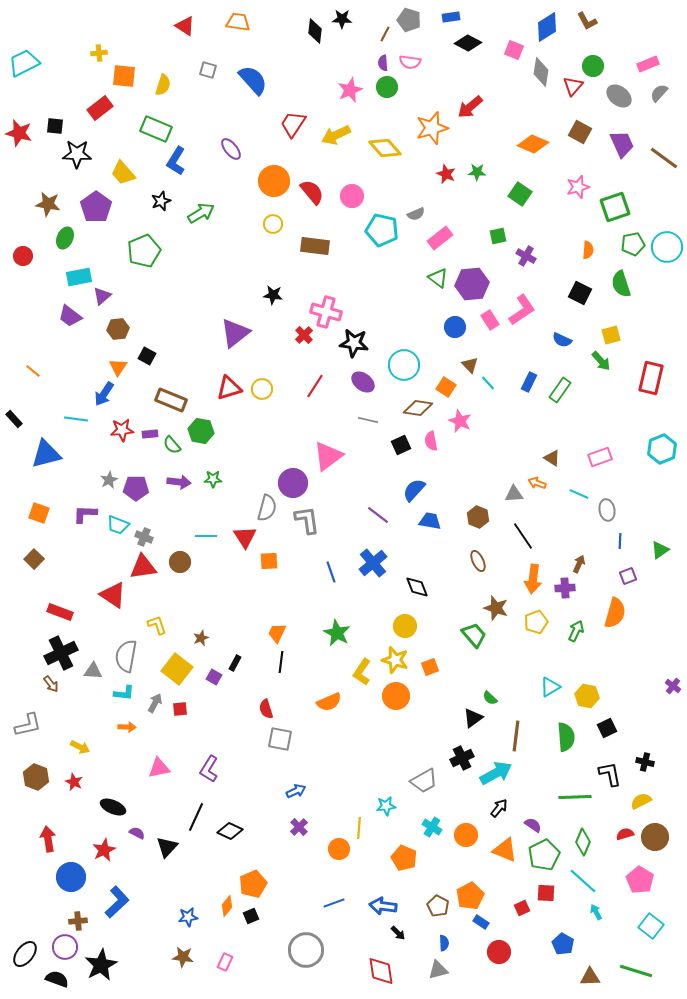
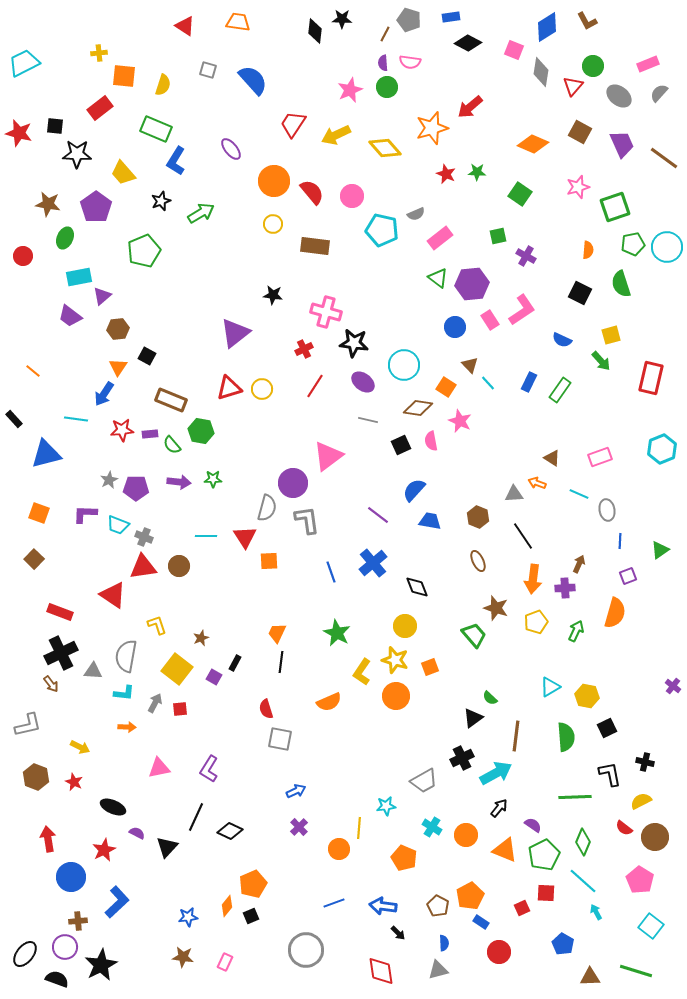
red cross at (304, 335): moved 14 px down; rotated 18 degrees clockwise
brown circle at (180, 562): moved 1 px left, 4 px down
red semicircle at (625, 834): moved 1 px left, 6 px up; rotated 126 degrees counterclockwise
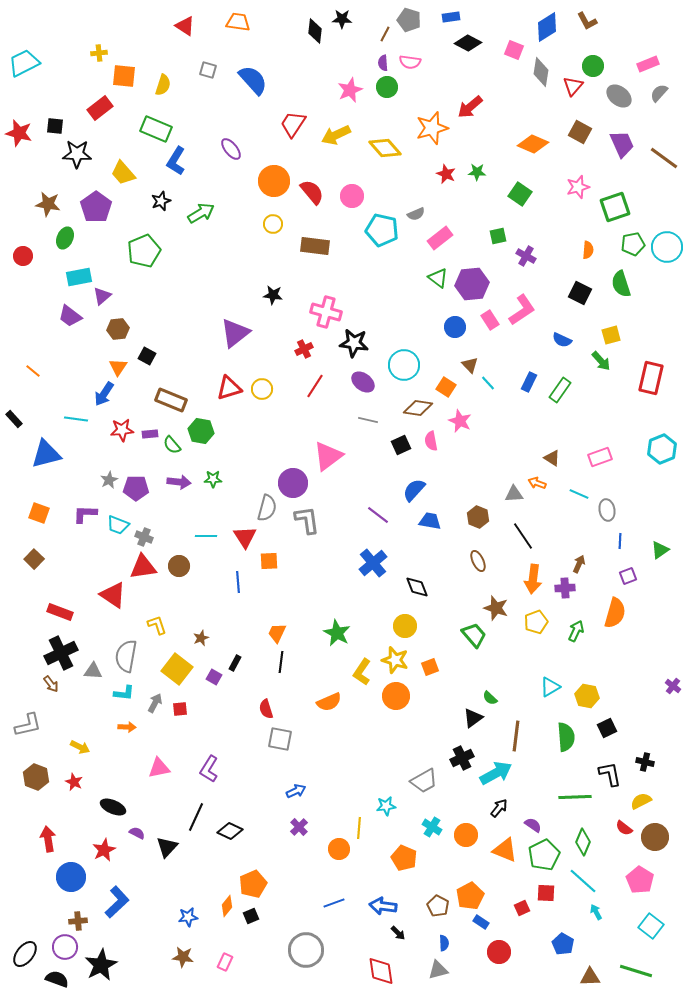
blue line at (331, 572): moved 93 px left, 10 px down; rotated 15 degrees clockwise
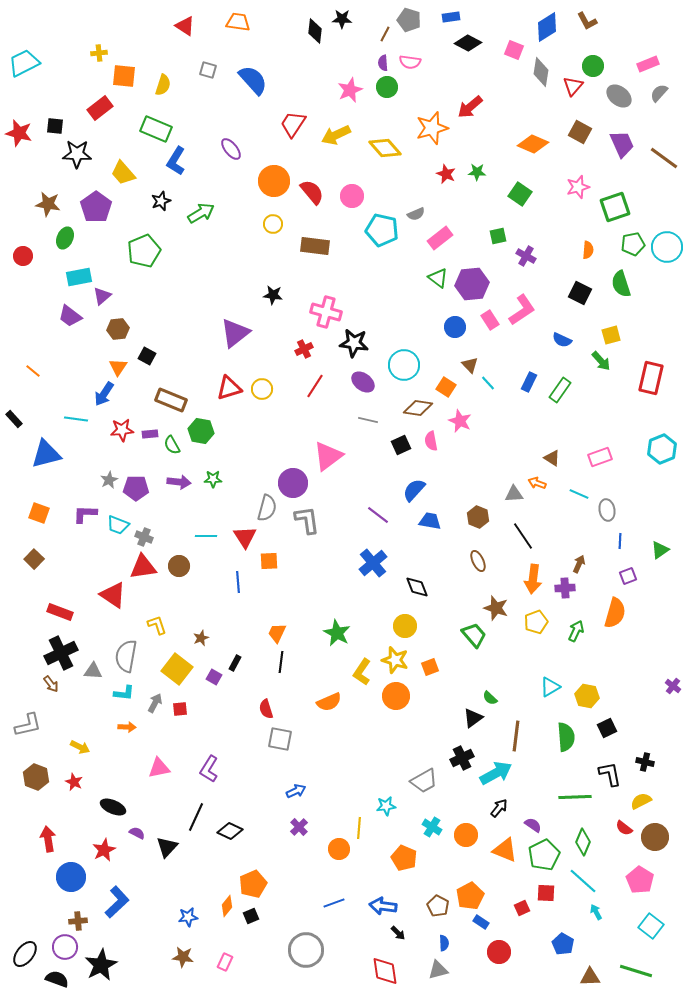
green semicircle at (172, 445): rotated 12 degrees clockwise
red diamond at (381, 971): moved 4 px right
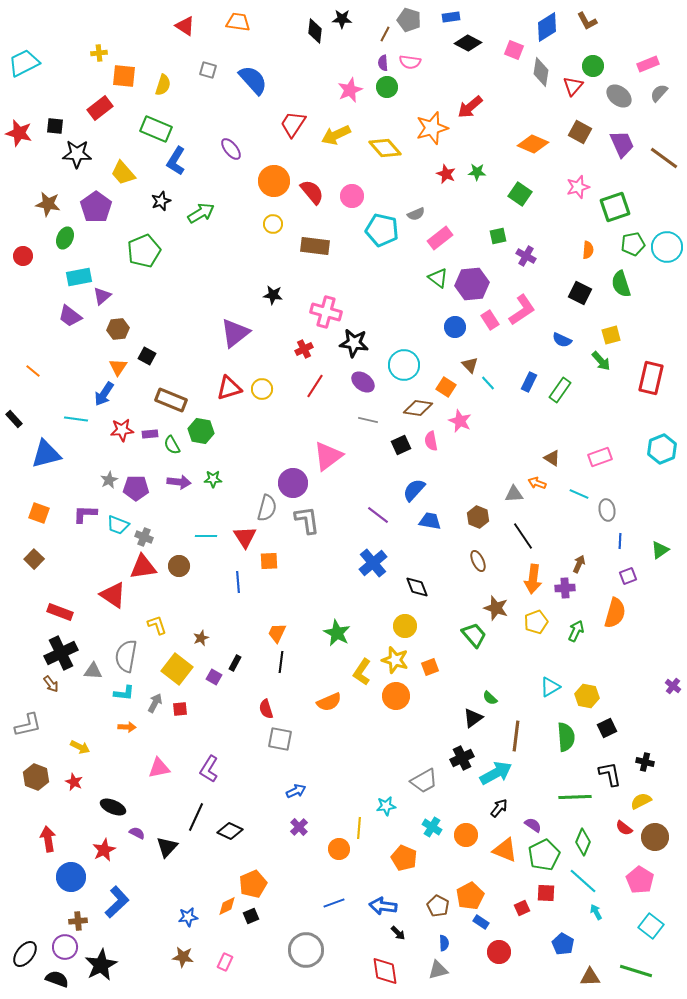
orange diamond at (227, 906): rotated 25 degrees clockwise
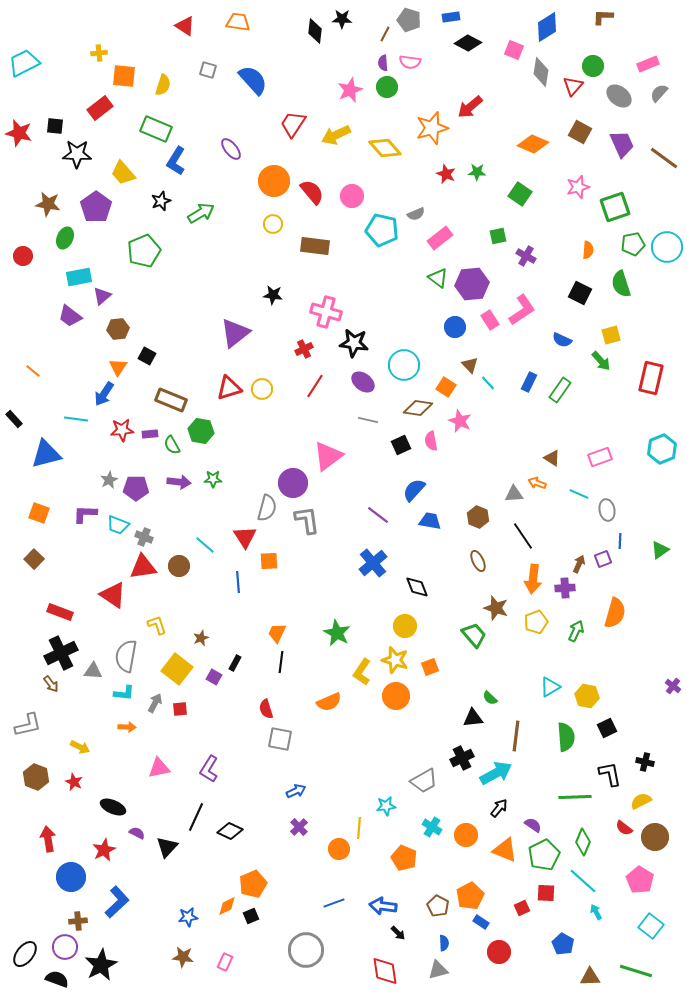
brown L-shape at (587, 21): moved 16 px right, 4 px up; rotated 120 degrees clockwise
cyan line at (206, 536): moved 1 px left, 9 px down; rotated 40 degrees clockwise
purple square at (628, 576): moved 25 px left, 17 px up
black triangle at (473, 718): rotated 30 degrees clockwise
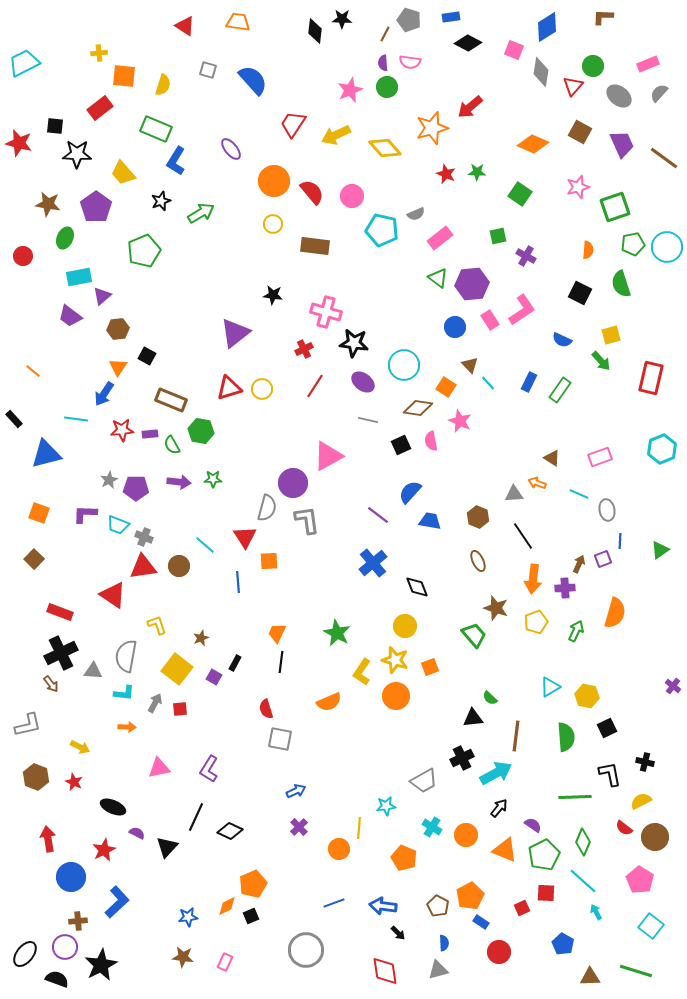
red star at (19, 133): moved 10 px down
pink triangle at (328, 456): rotated 8 degrees clockwise
blue semicircle at (414, 490): moved 4 px left, 2 px down
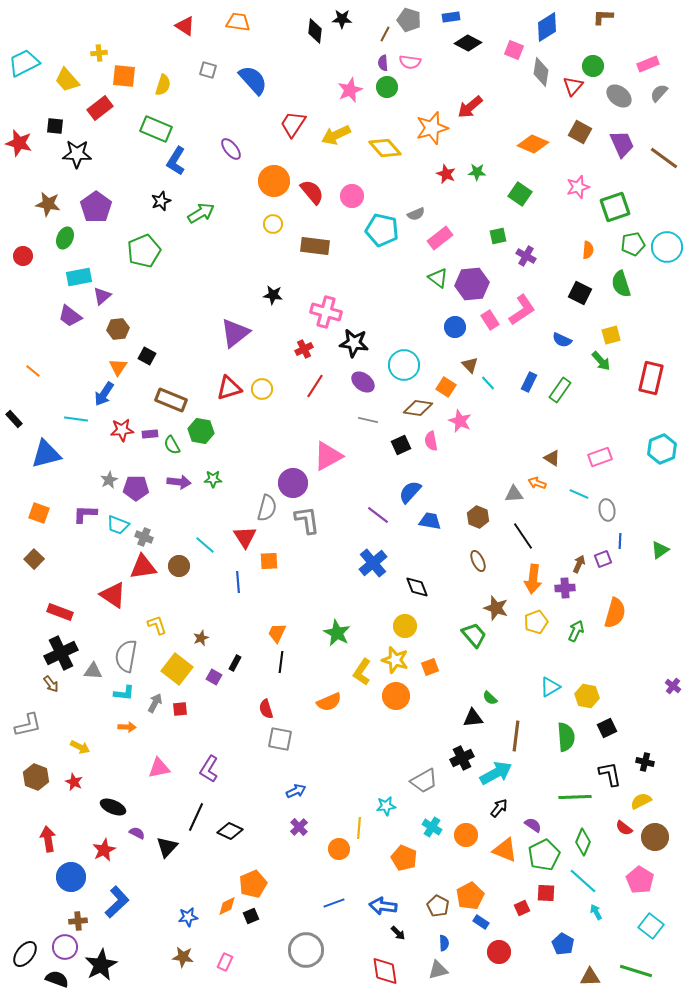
yellow trapezoid at (123, 173): moved 56 px left, 93 px up
